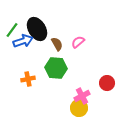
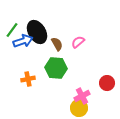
black ellipse: moved 3 px down
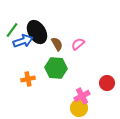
pink semicircle: moved 2 px down
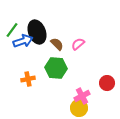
black ellipse: rotated 10 degrees clockwise
brown semicircle: rotated 16 degrees counterclockwise
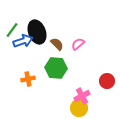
red circle: moved 2 px up
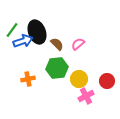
green hexagon: moved 1 px right; rotated 10 degrees counterclockwise
pink cross: moved 4 px right
yellow circle: moved 29 px up
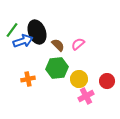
brown semicircle: moved 1 px right, 1 px down
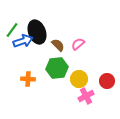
orange cross: rotated 16 degrees clockwise
